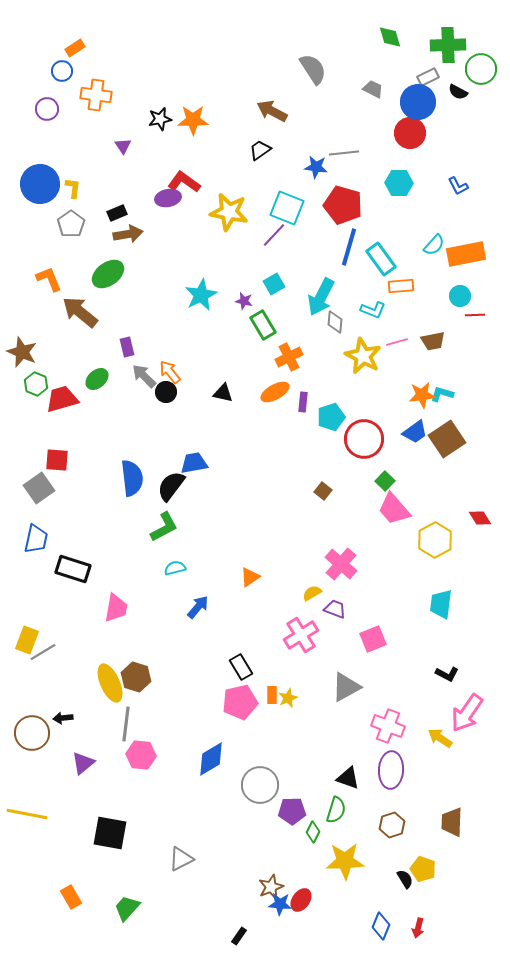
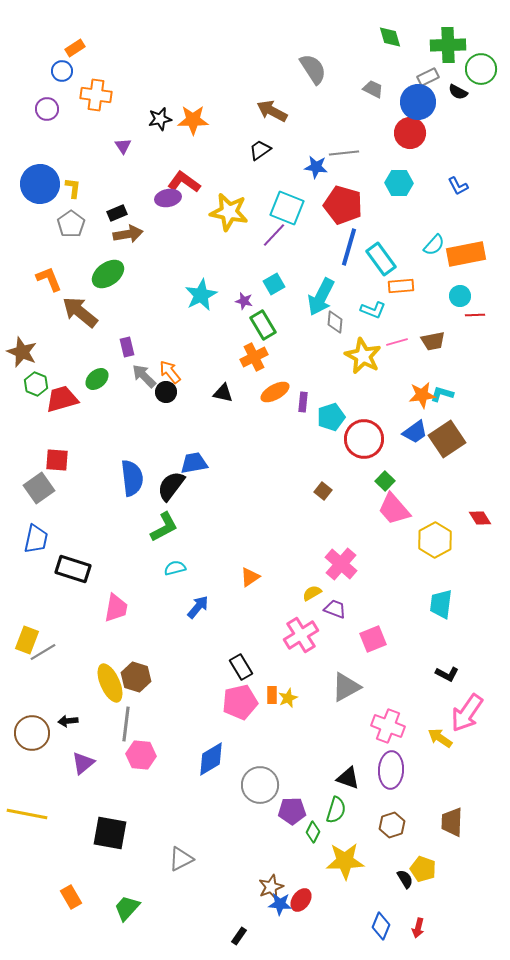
orange cross at (289, 357): moved 35 px left
black arrow at (63, 718): moved 5 px right, 3 px down
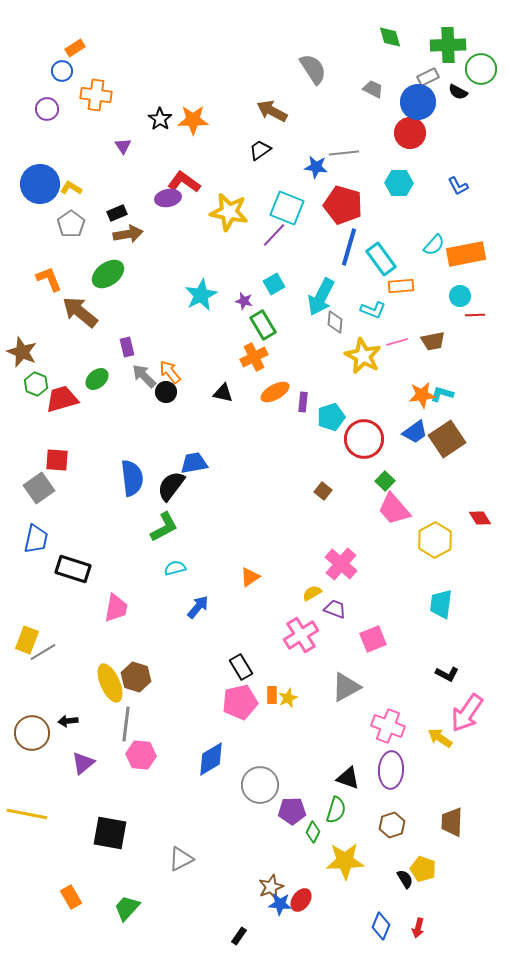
black star at (160, 119): rotated 25 degrees counterclockwise
yellow L-shape at (73, 188): moved 2 px left; rotated 65 degrees counterclockwise
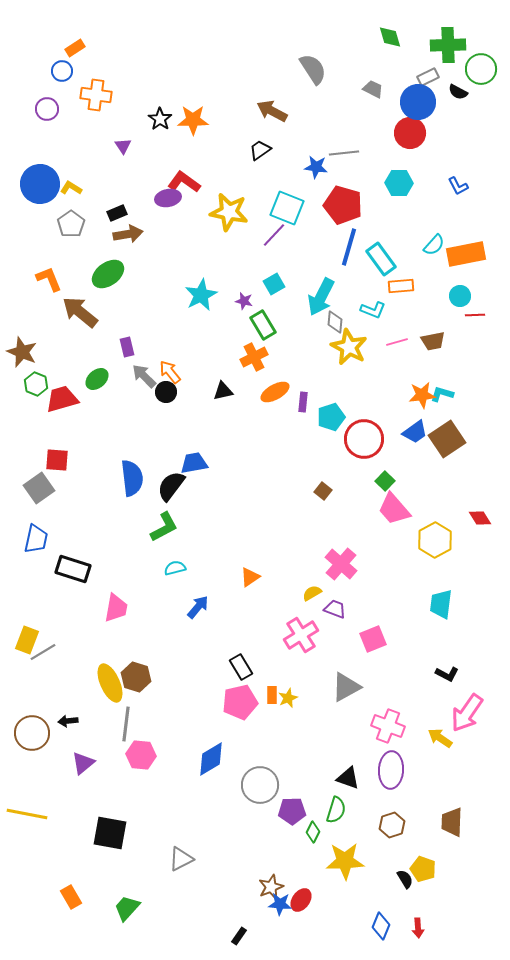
yellow star at (363, 356): moved 14 px left, 9 px up
black triangle at (223, 393): moved 2 px up; rotated 25 degrees counterclockwise
red arrow at (418, 928): rotated 18 degrees counterclockwise
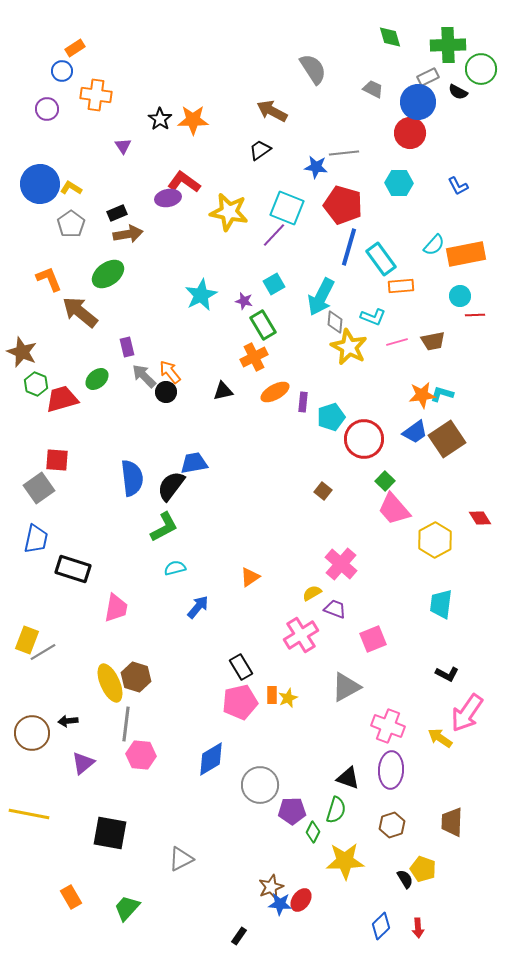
cyan L-shape at (373, 310): moved 7 px down
yellow line at (27, 814): moved 2 px right
blue diamond at (381, 926): rotated 24 degrees clockwise
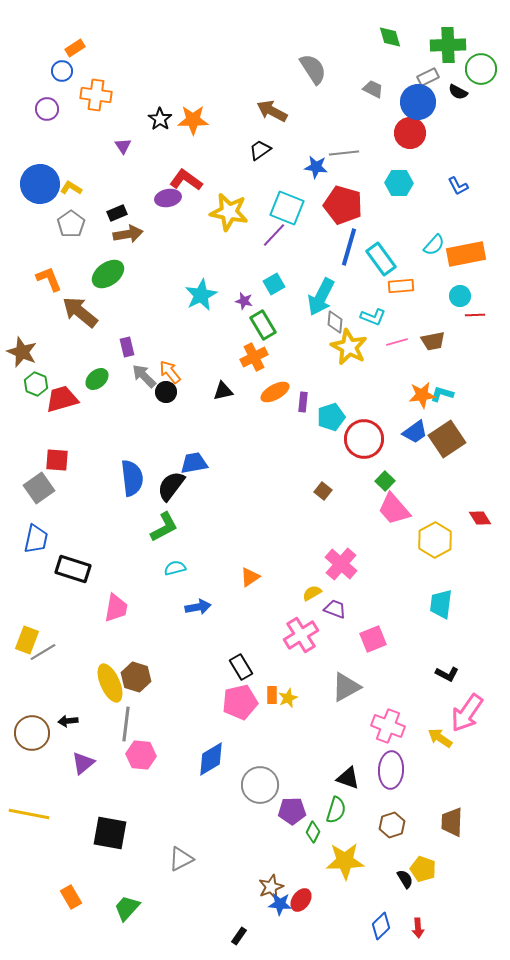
red L-shape at (184, 182): moved 2 px right, 2 px up
blue arrow at (198, 607): rotated 40 degrees clockwise
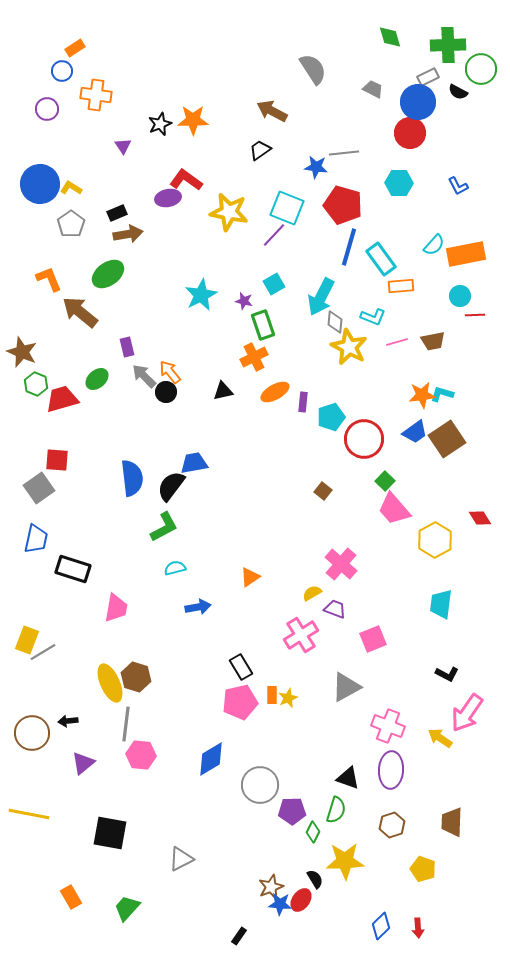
black star at (160, 119): moved 5 px down; rotated 15 degrees clockwise
green rectangle at (263, 325): rotated 12 degrees clockwise
black semicircle at (405, 879): moved 90 px left
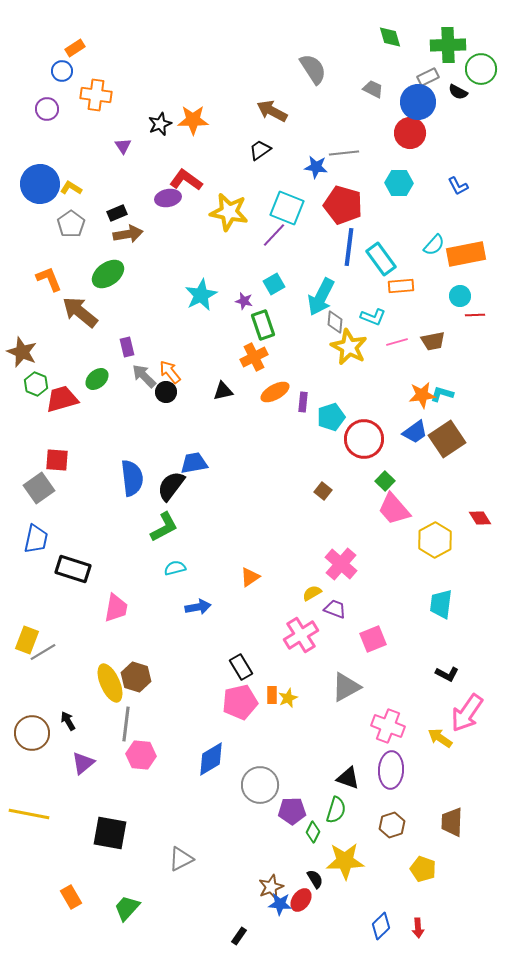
blue line at (349, 247): rotated 9 degrees counterclockwise
black arrow at (68, 721): rotated 66 degrees clockwise
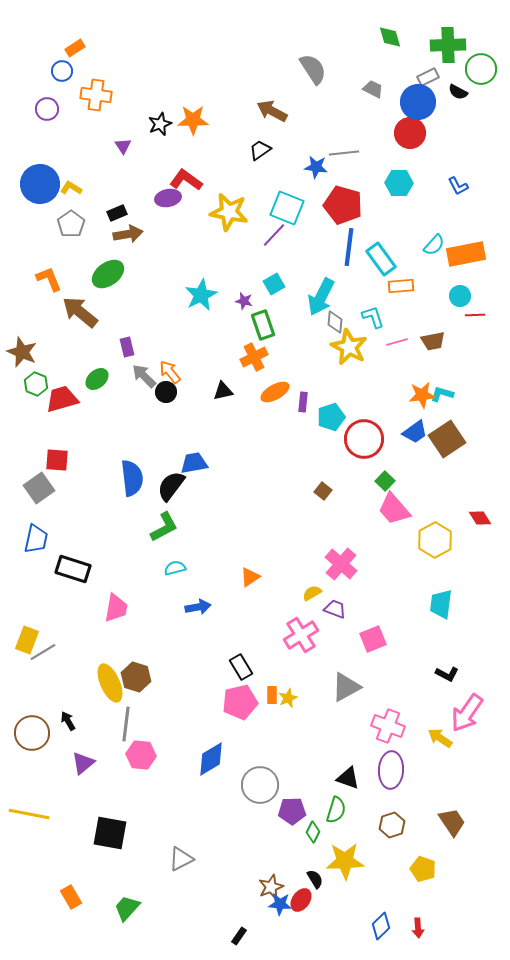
cyan L-shape at (373, 317): rotated 130 degrees counterclockwise
brown trapezoid at (452, 822): rotated 144 degrees clockwise
